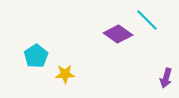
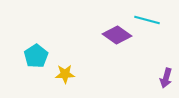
cyan line: rotated 30 degrees counterclockwise
purple diamond: moved 1 px left, 1 px down
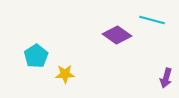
cyan line: moved 5 px right
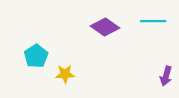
cyan line: moved 1 px right, 1 px down; rotated 15 degrees counterclockwise
purple diamond: moved 12 px left, 8 px up
purple arrow: moved 2 px up
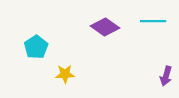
cyan pentagon: moved 9 px up
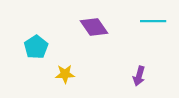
purple diamond: moved 11 px left; rotated 20 degrees clockwise
purple arrow: moved 27 px left
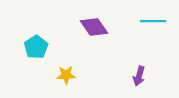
yellow star: moved 1 px right, 1 px down
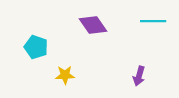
purple diamond: moved 1 px left, 2 px up
cyan pentagon: rotated 20 degrees counterclockwise
yellow star: moved 1 px left
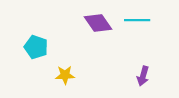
cyan line: moved 16 px left, 1 px up
purple diamond: moved 5 px right, 2 px up
purple arrow: moved 4 px right
